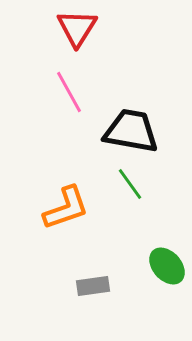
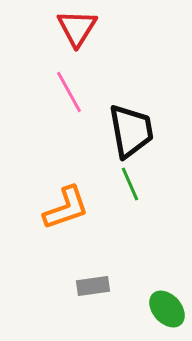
black trapezoid: rotated 70 degrees clockwise
green line: rotated 12 degrees clockwise
green ellipse: moved 43 px down
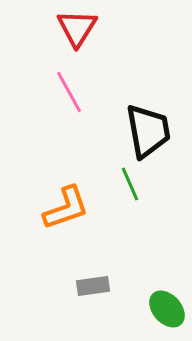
black trapezoid: moved 17 px right
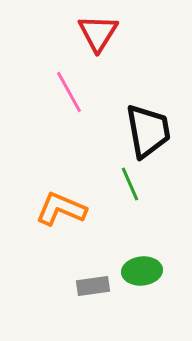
red triangle: moved 21 px right, 5 px down
orange L-shape: moved 5 px left, 1 px down; rotated 138 degrees counterclockwise
green ellipse: moved 25 px left, 38 px up; rotated 54 degrees counterclockwise
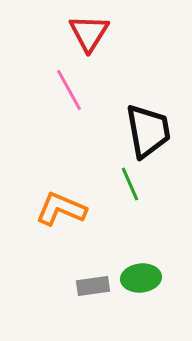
red triangle: moved 9 px left
pink line: moved 2 px up
green ellipse: moved 1 px left, 7 px down
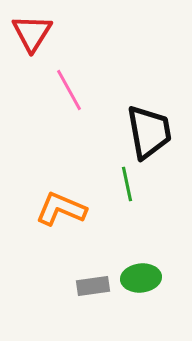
red triangle: moved 57 px left
black trapezoid: moved 1 px right, 1 px down
green line: moved 3 px left; rotated 12 degrees clockwise
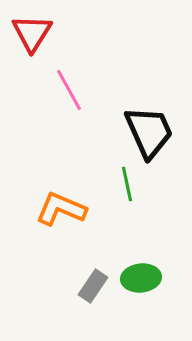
black trapezoid: rotated 14 degrees counterclockwise
gray rectangle: rotated 48 degrees counterclockwise
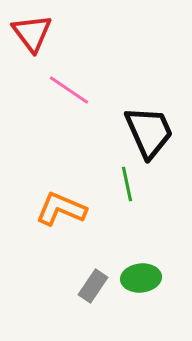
red triangle: rotated 9 degrees counterclockwise
pink line: rotated 27 degrees counterclockwise
